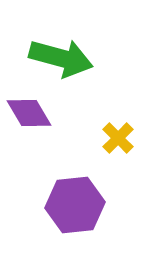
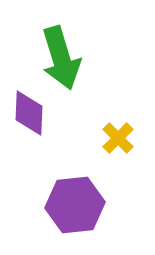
green arrow: rotated 58 degrees clockwise
purple diamond: rotated 33 degrees clockwise
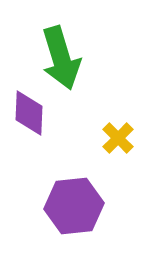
purple hexagon: moved 1 px left, 1 px down
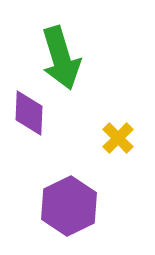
purple hexagon: moved 5 px left; rotated 20 degrees counterclockwise
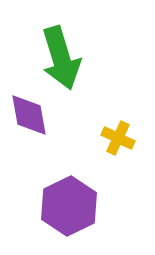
purple diamond: moved 2 px down; rotated 12 degrees counterclockwise
yellow cross: rotated 20 degrees counterclockwise
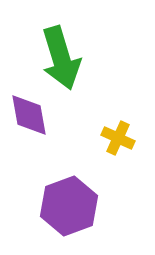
purple hexagon: rotated 6 degrees clockwise
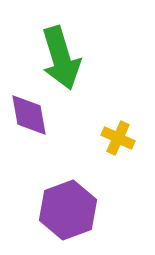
purple hexagon: moved 1 px left, 4 px down
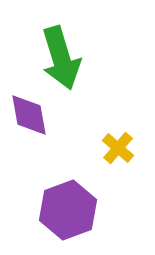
yellow cross: moved 10 px down; rotated 16 degrees clockwise
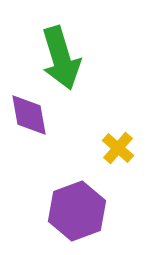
purple hexagon: moved 9 px right, 1 px down
